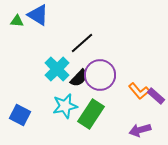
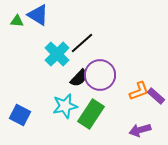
cyan cross: moved 15 px up
orange L-shape: rotated 70 degrees counterclockwise
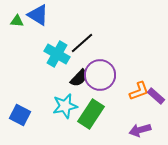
cyan cross: rotated 15 degrees counterclockwise
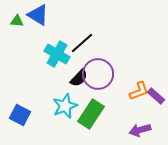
purple circle: moved 2 px left, 1 px up
cyan star: rotated 10 degrees counterclockwise
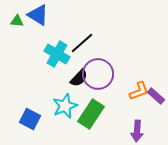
blue square: moved 10 px right, 4 px down
purple arrow: moved 3 px left, 1 px down; rotated 70 degrees counterclockwise
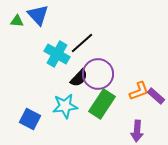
blue triangle: rotated 15 degrees clockwise
cyan star: rotated 15 degrees clockwise
green rectangle: moved 11 px right, 10 px up
